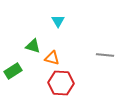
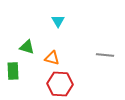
green triangle: moved 6 px left, 1 px down
green rectangle: rotated 60 degrees counterclockwise
red hexagon: moved 1 px left, 1 px down
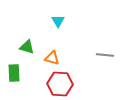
green rectangle: moved 1 px right, 2 px down
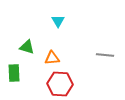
orange triangle: rotated 21 degrees counterclockwise
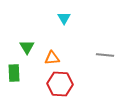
cyan triangle: moved 6 px right, 3 px up
green triangle: rotated 42 degrees clockwise
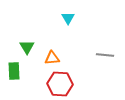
cyan triangle: moved 4 px right
green rectangle: moved 2 px up
